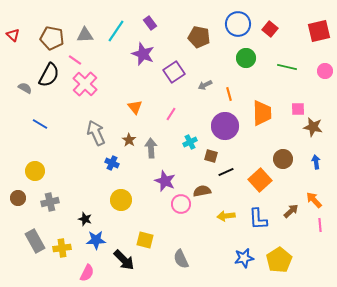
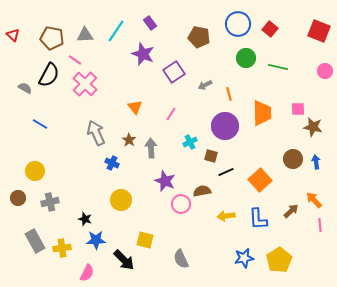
red square at (319, 31): rotated 35 degrees clockwise
green line at (287, 67): moved 9 px left
brown circle at (283, 159): moved 10 px right
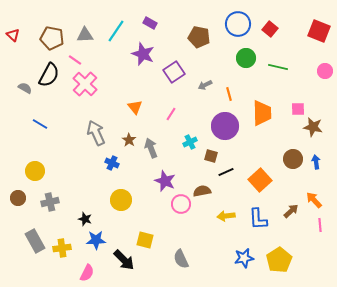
purple rectangle at (150, 23): rotated 24 degrees counterclockwise
gray arrow at (151, 148): rotated 18 degrees counterclockwise
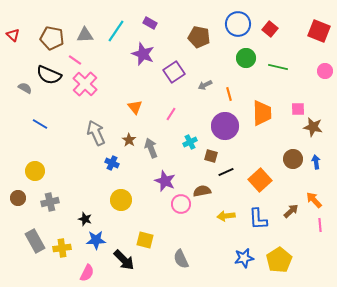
black semicircle at (49, 75): rotated 85 degrees clockwise
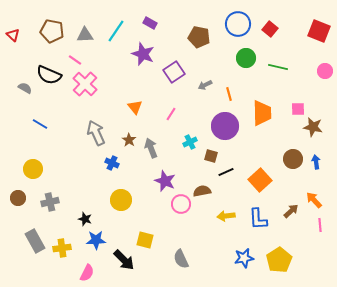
brown pentagon at (52, 38): moved 7 px up
yellow circle at (35, 171): moved 2 px left, 2 px up
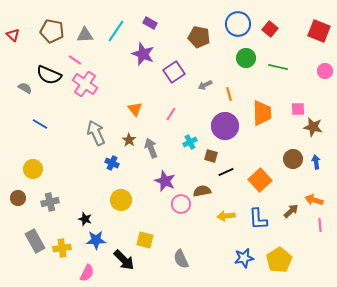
pink cross at (85, 84): rotated 10 degrees counterclockwise
orange triangle at (135, 107): moved 2 px down
orange arrow at (314, 200): rotated 30 degrees counterclockwise
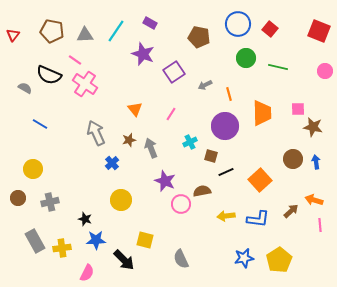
red triangle at (13, 35): rotated 24 degrees clockwise
brown star at (129, 140): rotated 24 degrees clockwise
blue cross at (112, 163): rotated 24 degrees clockwise
blue L-shape at (258, 219): rotated 80 degrees counterclockwise
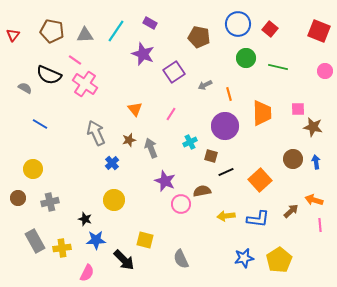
yellow circle at (121, 200): moved 7 px left
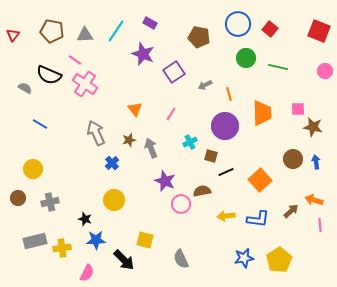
gray rectangle at (35, 241): rotated 75 degrees counterclockwise
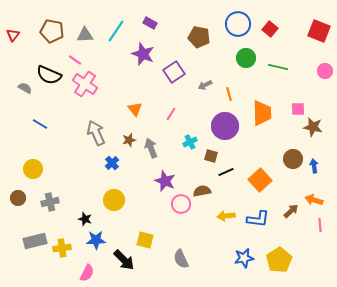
blue arrow at (316, 162): moved 2 px left, 4 px down
